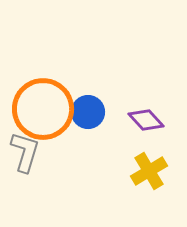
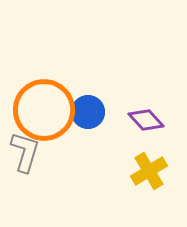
orange circle: moved 1 px right, 1 px down
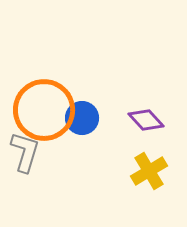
blue circle: moved 6 px left, 6 px down
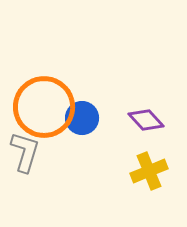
orange circle: moved 3 px up
yellow cross: rotated 9 degrees clockwise
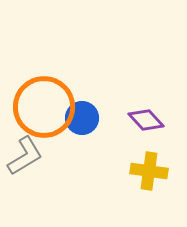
gray L-shape: moved 4 px down; rotated 42 degrees clockwise
yellow cross: rotated 30 degrees clockwise
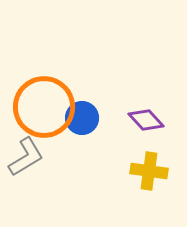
gray L-shape: moved 1 px right, 1 px down
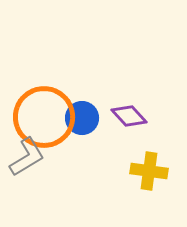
orange circle: moved 10 px down
purple diamond: moved 17 px left, 4 px up
gray L-shape: moved 1 px right
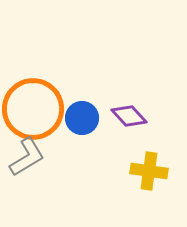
orange circle: moved 11 px left, 8 px up
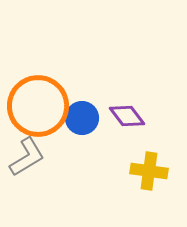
orange circle: moved 5 px right, 3 px up
purple diamond: moved 2 px left; rotated 6 degrees clockwise
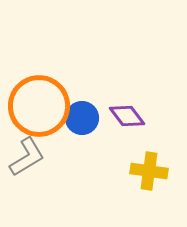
orange circle: moved 1 px right
